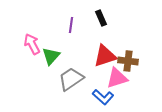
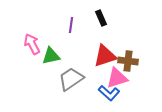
green triangle: rotated 36 degrees clockwise
blue L-shape: moved 6 px right, 4 px up
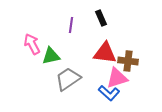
red triangle: moved 3 px up; rotated 25 degrees clockwise
gray trapezoid: moved 3 px left
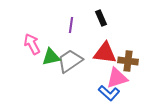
green triangle: moved 1 px down
gray trapezoid: moved 2 px right, 18 px up
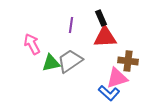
red triangle: moved 16 px up; rotated 10 degrees counterclockwise
green triangle: moved 6 px down
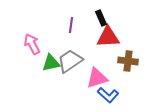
red triangle: moved 3 px right
pink triangle: moved 20 px left
blue L-shape: moved 1 px left, 2 px down
